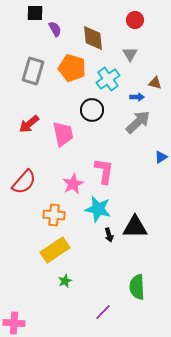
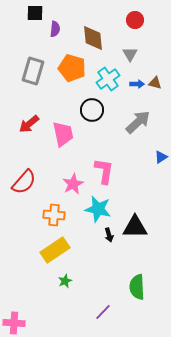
purple semicircle: rotated 35 degrees clockwise
blue arrow: moved 13 px up
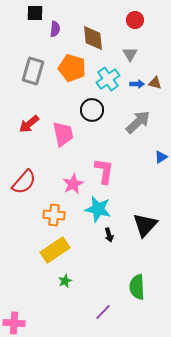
black triangle: moved 10 px right, 2 px up; rotated 48 degrees counterclockwise
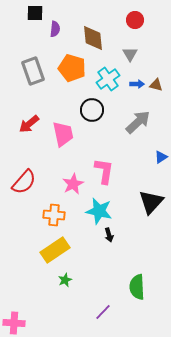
gray rectangle: rotated 36 degrees counterclockwise
brown triangle: moved 1 px right, 2 px down
cyan star: moved 1 px right, 2 px down
black triangle: moved 6 px right, 23 px up
green star: moved 1 px up
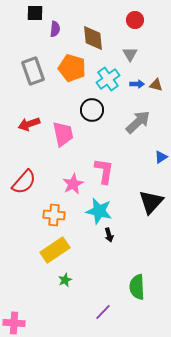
red arrow: rotated 20 degrees clockwise
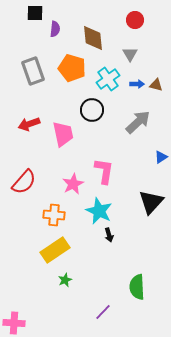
cyan star: rotated 12 degrees clockwise
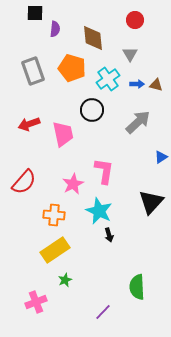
pink cross: moved 22 px right, 21 px up; rotated 25 degrees counterclockwise
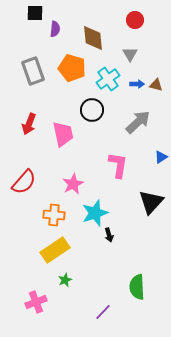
red arrow: rotated 50 degrees counterclockwise
pink L-shape: moved 14 px right, 6 px up
cyan star: moved 4 px left, 2 px down; rotated 28 degrees clockwise
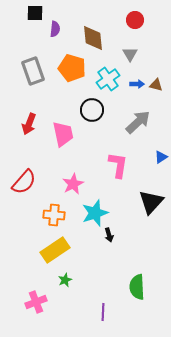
purple line: rotated 42 degrees counterclockwise
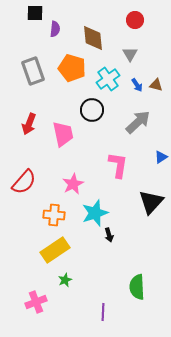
blue arrow: moved 1 px down; rotated 56 degrees clockwise
